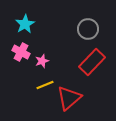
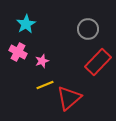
cyan star: moved 1 px right
pink cross: moved 3 px left
red rectangle: moved 6 px right
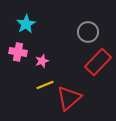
gray circle: moved 3 px down
pink cross: rotated 18 degrees counterclockwise
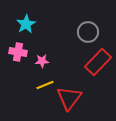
pink star: rotated 16 degrees clockwise
red triangle: rotated 12 degrees counterclockwise
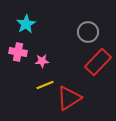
red triangle: rotated 20 degrees clockwise
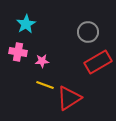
red rectangle: rotated 16 degrees clockwise
yellow line: rotated 42 degrees clockwise
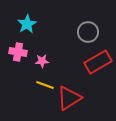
cyan star: moved 1 px right
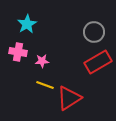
gray circle: moved 6 px right
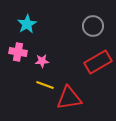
gray circle: moved 1 px left, 6 px up
red triangle: rotated 24 degrees clockwise
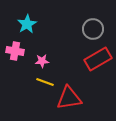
gray circle: moved 3 px down
pink cross: moved 3 px left, 1 px up
red rectangle: moved 3 px up
yellow line: moved 3 px up
